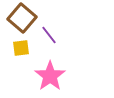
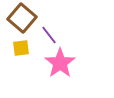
pink star: moved 10 px right, 13 px up
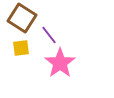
brown square: rotated 8 degrees counterclockwise
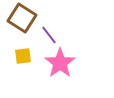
yellow square: moved 2 px right, 8 px down
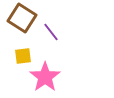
purple line: moved 2 px right, 3 px up
pink star: moved 15 px left, 14 px down
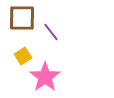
brown square: rotated 32 degrees counterclockwise
yellow square: rotated 24 degrees counterclockwise
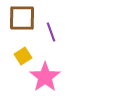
purple line: rotated 18 degrees clockwise
